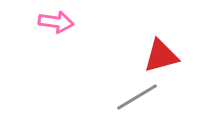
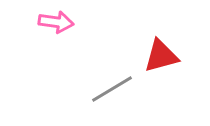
gray line: moved 25 px left, 8 px up
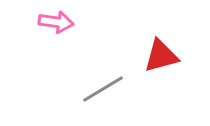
gray line: moved 9 px left
